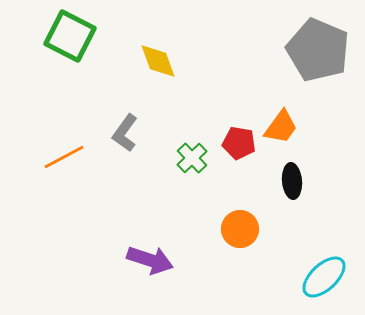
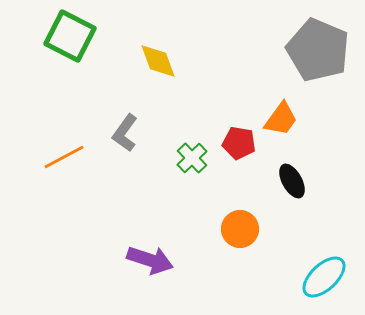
orange trapezoid: moved 8 px up
black ellipse: rotated 24 degrees counterclockwise
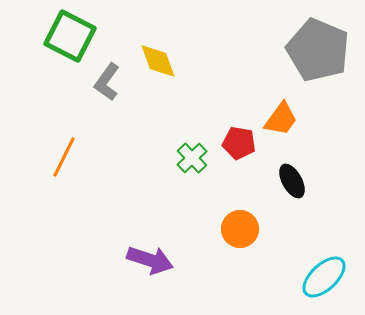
gray L-shape: moved 18 px left, 51 px up
orange line: rotated 36 degrees counterclockwise
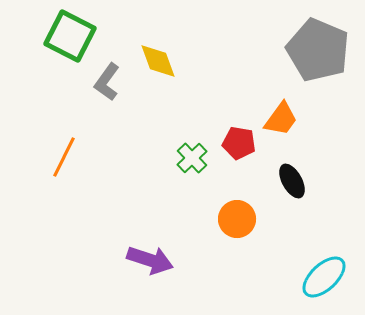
orange circle: moved 3 px left, 10 px up
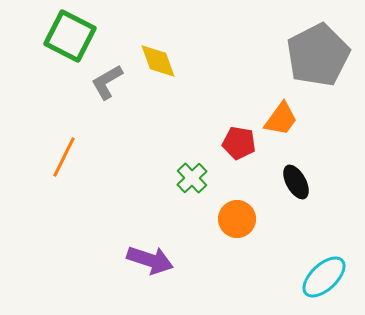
gray pentagon: moved 5 px down; rotated 22 degrees clockwise
gray L-shape: rotated 24 degrees clockwise
green cross: moved 20 px down
black ellipse: moved 4 px right, 1 px down
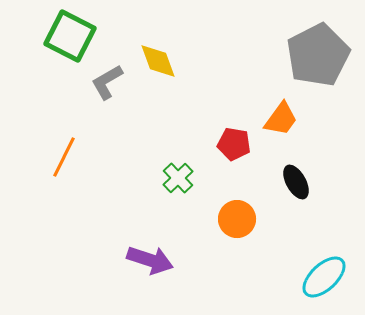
red pentagon: moved 5 px left, 1 px down
green cross: moved 14 px left
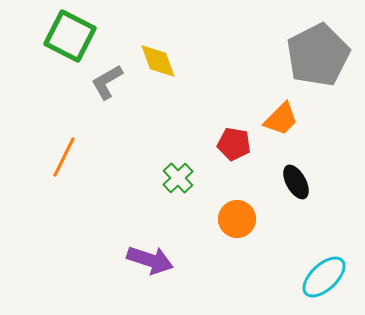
orange trapezoid: rotated 9 degrees clockwise
